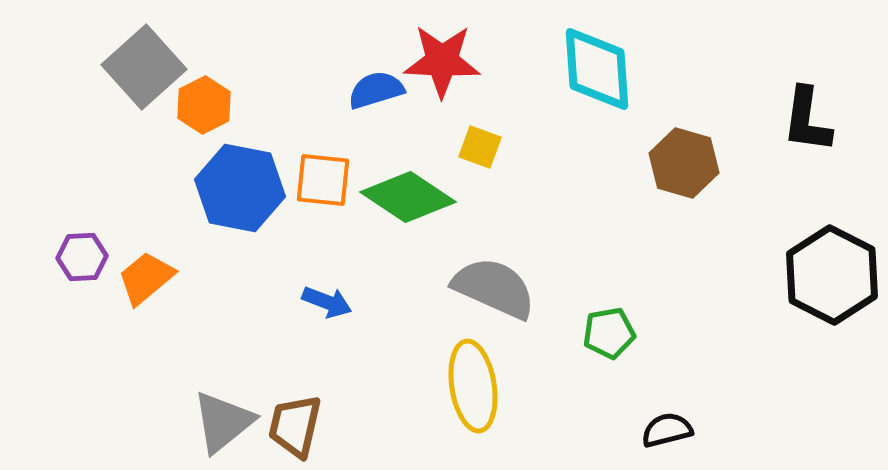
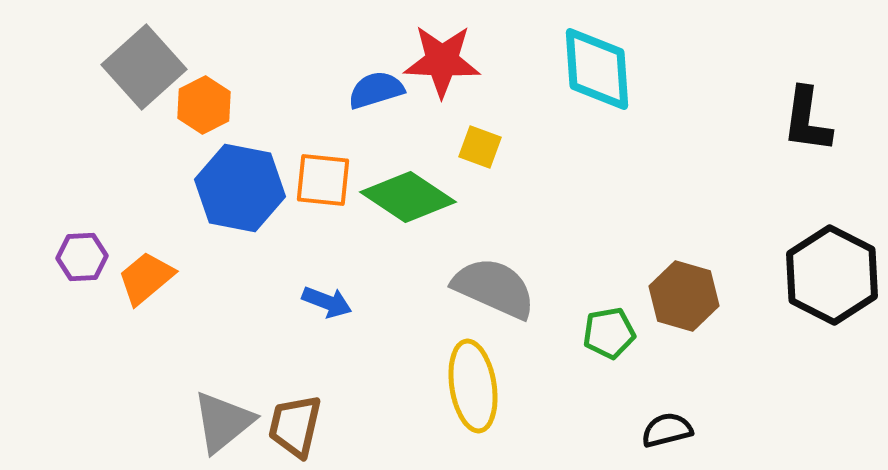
brown hexagon: moved 133 px down
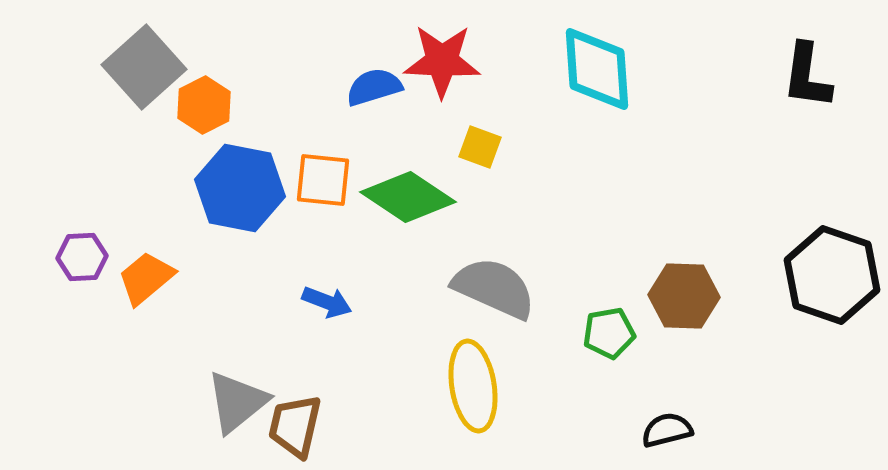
blue semicircle: moved 2 px left, 3 px up
black L-shape: moved 44 px up
black hexagon: rotated 8 degrees counterclockwise
brown hexagon: rotated 14 degrees counterclockwise
gray triangle: moved 14 px right, 20 px up
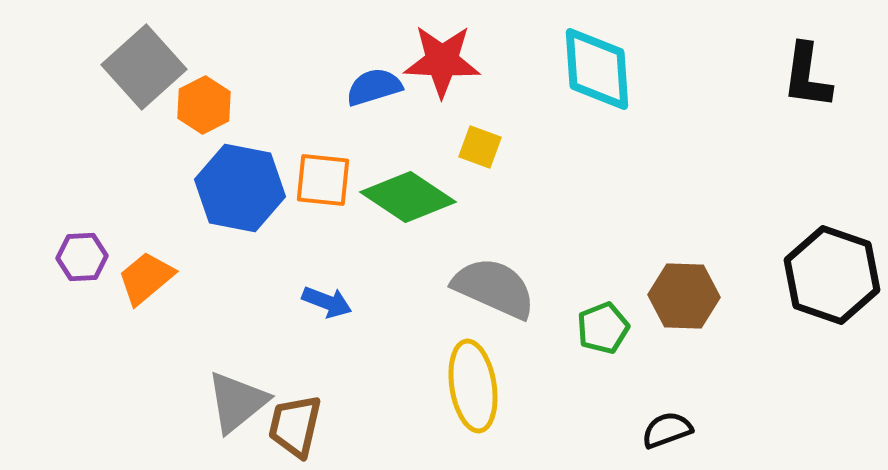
green pentagon: moved 6 px left, 5 px up; rotated 12 degrees counterclockwise
black semicircle: rotated 6 degrees counterclockwise
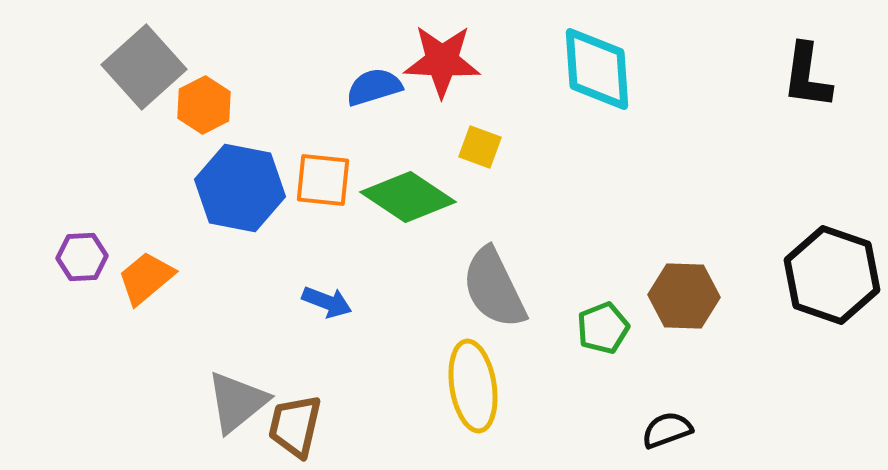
gray semicircle: rotated 140 degrees counterclockwise
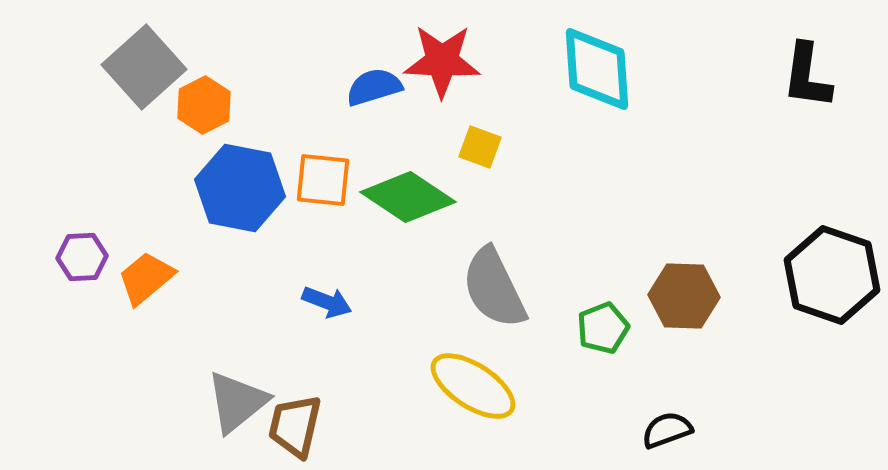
yellow ellipse: rotated 48 degrees counterclockwise
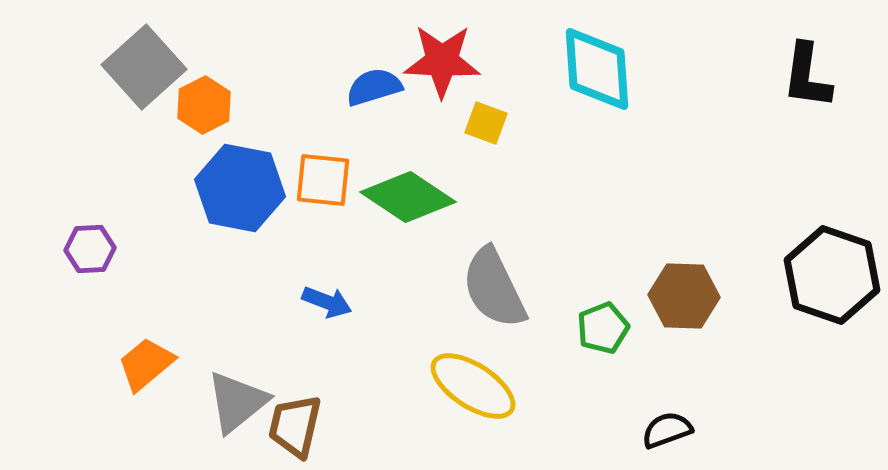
yellow square: moved 6 px right, 24 px up
purple hexagon: moved 8 px right, 8 px up
orange trapezoid: moved 86 px down
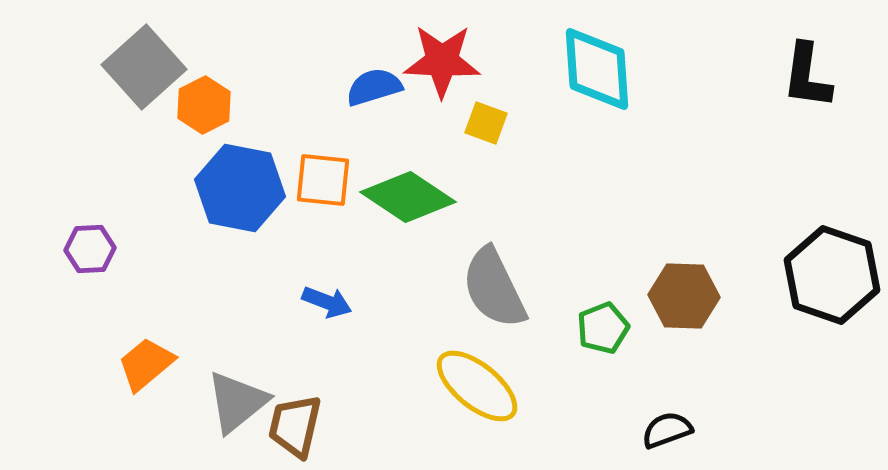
yellow ellipse: moved 4 px right; rotated 6 degrees clockwise
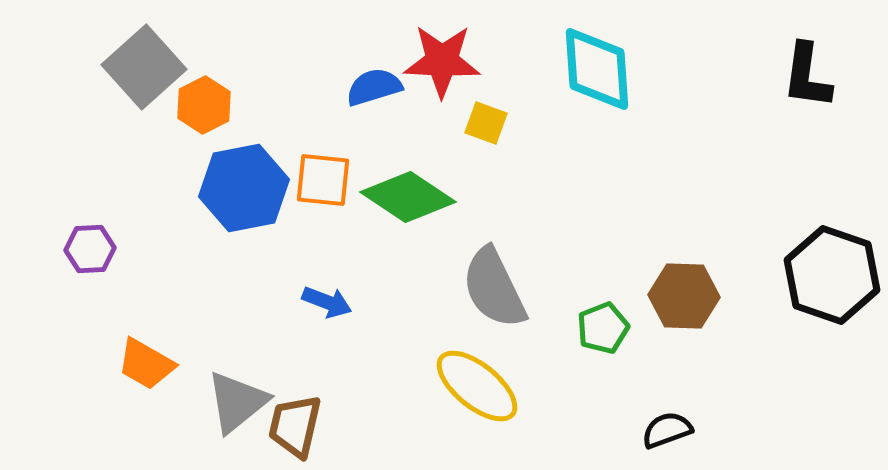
blue hexagon: moved 4 px right; rotated 22 degrees counterclockwise
orange trapezoid: rotated 110 degrees counterclockwise
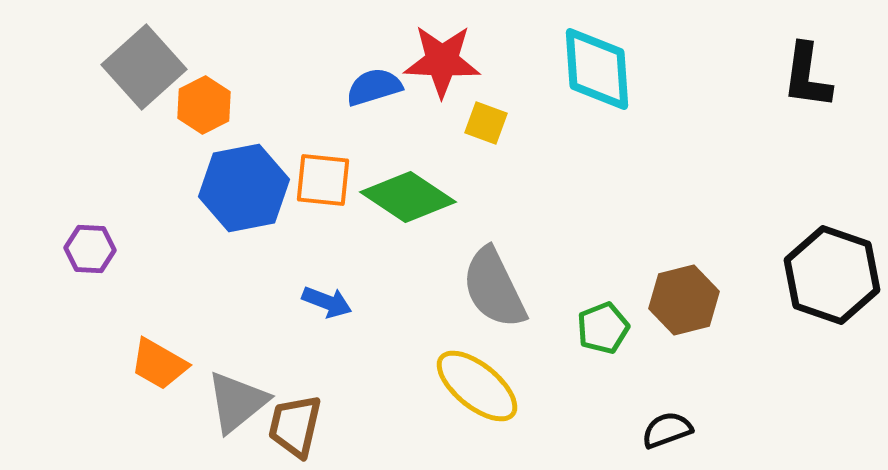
purple hexagon: rotated 6 degrees clockwise
brown hexagon: moved 4 px down; rotated 16 degrees counterclockwise
orange trapezoid: moved 13 px right
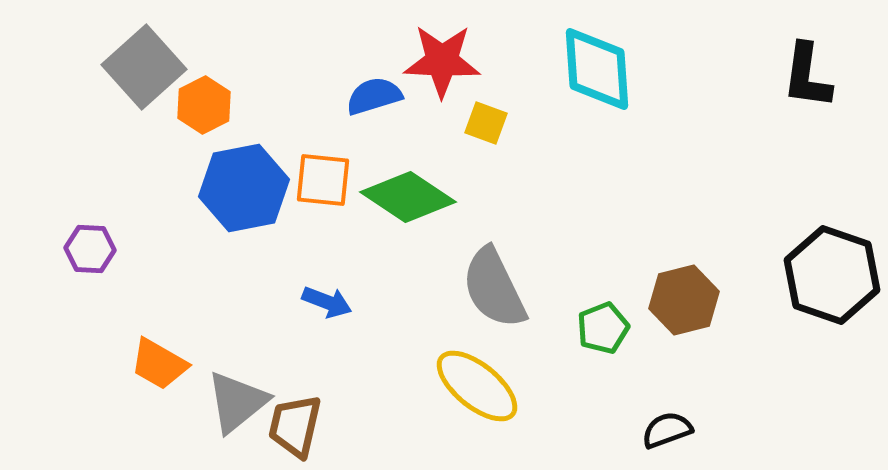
blue semicircle: moved 9 px down
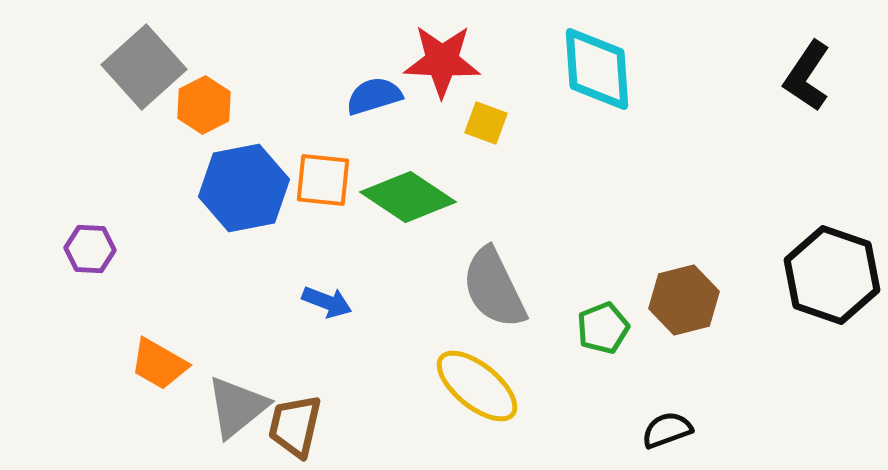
black L-shape: rotated 26 degrees clockwise
gray triangle: moved 5 px down
